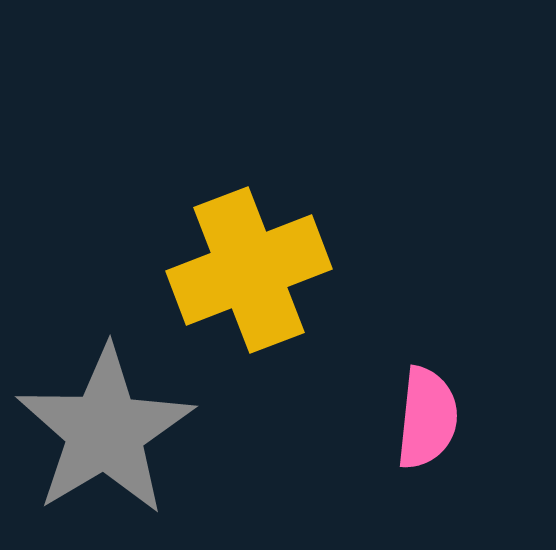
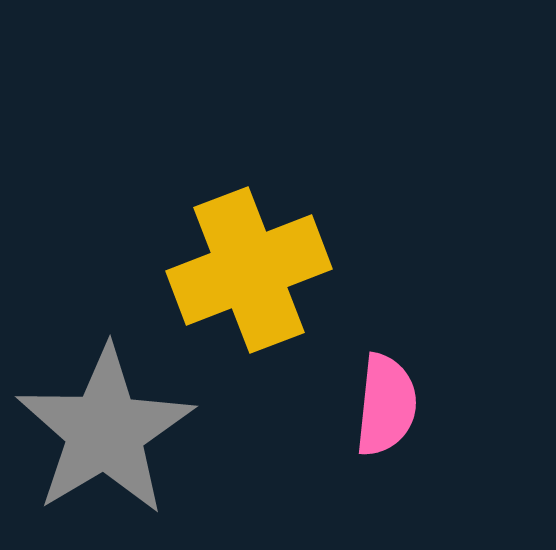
pink semicircle: moved 41 px left, 13 px up
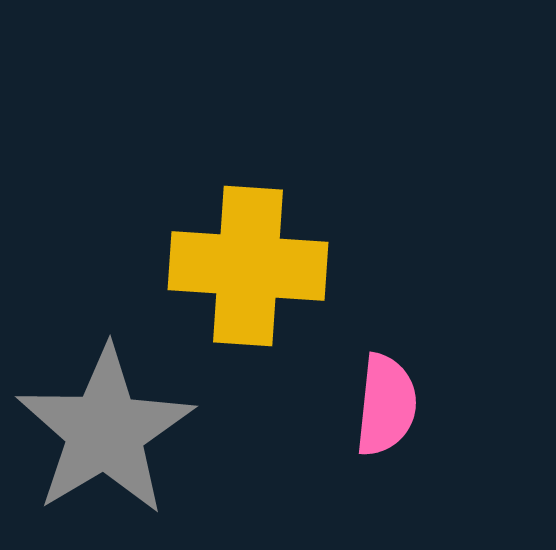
yellow cross: moved 1 px left, 4 px up; rotated 25 degrees clockwise
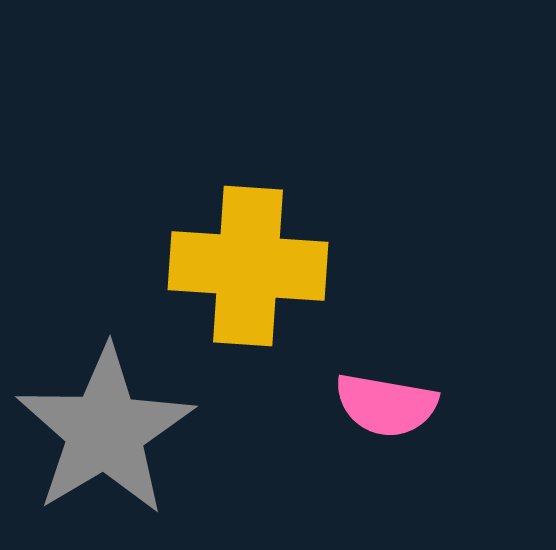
pink semicircle: rotated 94 degrees clockwise
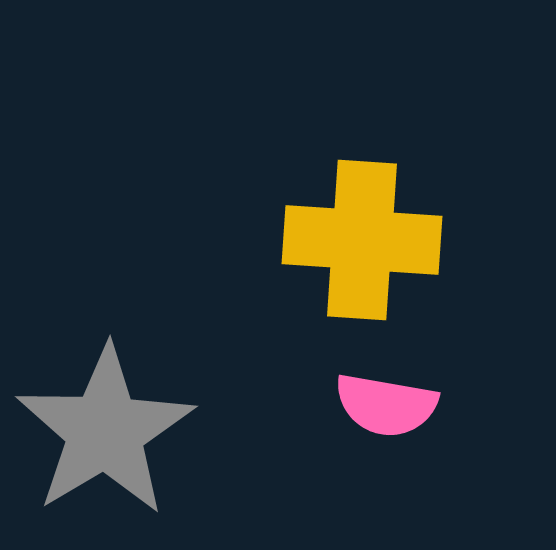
yellow cross: moved 114 px right, 26 px up
